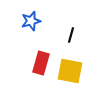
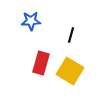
blue star: rotated 12 degrees clockwise
yellow square: rotated 20 degrees clockwise
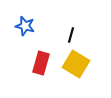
blue star: moved 6 px left, 5 px down; rotated 18 degrees clockwise
yellow square: moved 6 px right, 7 px up
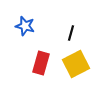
black line: moved 2 px up
yellow square: rotated 32 degrees clockwise
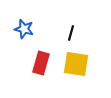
blue star: moved 1 px left, 3 px down
yellow square: rotated 36 degrees clockwise
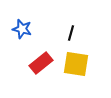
blue star: moved 2 px left
red rectangle: rotated 35 degrees clockwise
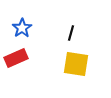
blue star: moved 1 px up; rotated 24 degrees clockwise
red rectangle: moved 25 px left, 5 px up; rotated 15 degrees clockwise
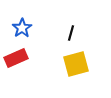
yellow square: rotated 24 degrees counterclockwise
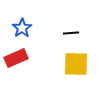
black line: rotated 70 degrees clockwise
yellow square: rotated 16 degrees clockwise
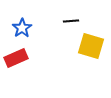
black line: moved 12 px up
yellow square: moved 15 px right, 18 px up; rotated 16 degrees clockwise
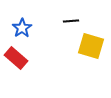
red rectangle: rotated 65 degrees clockwise
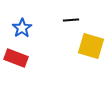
black line: moved 1 px up
red rectangle: rotated 20 degrees counterclockwise
